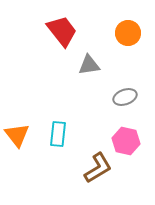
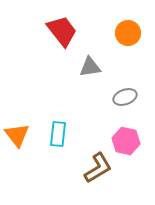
gray triangle: moved 1 px right, 2 px down
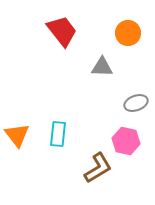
gray triangle: moved 12 px right; rotated 10 degrees clockwise
gray ellipse: moved 11 px right, 6 px down
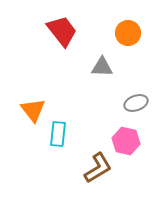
orange triangle: moved 16 px right, 25 px up
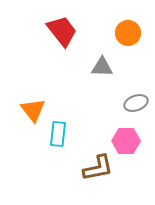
pink hexagon: rotated 12 degrees counterclockwise
brown L-shape: rotated 20 degrees clockwise
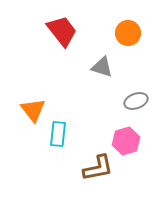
gray triangle: rotated 15 degrees clockwise
gray ellipse: moved 2 px up
pink hexagon: rotated 16 degrees counterclockwise
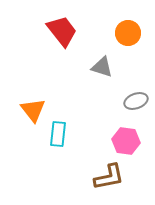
pink hexagon: rotated 24 degrees clockwise
brown L-shape: moved 11 px right, 9 px down
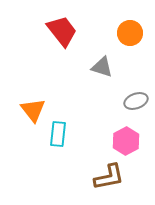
orange circle: moved 2 px right
pink hexagon: rotated 24 degrees clockwise
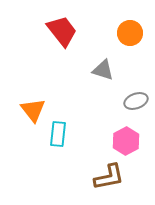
gray triangle: moved 1 px right, 3 px down
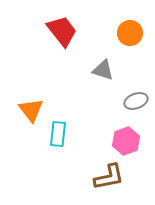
orange triangle: moved 2 px left
pink hexagon: rotated 8 degrees clockwise
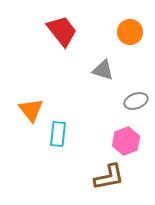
orange circle: moved 1 px up
